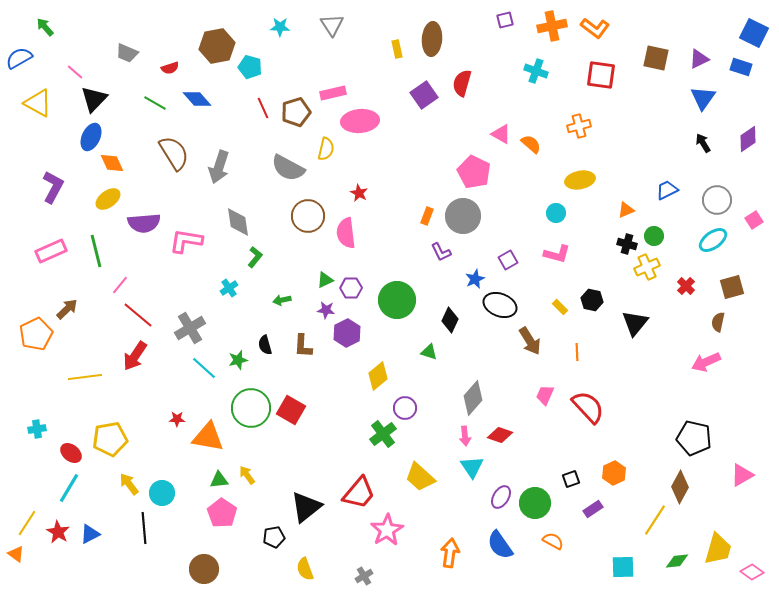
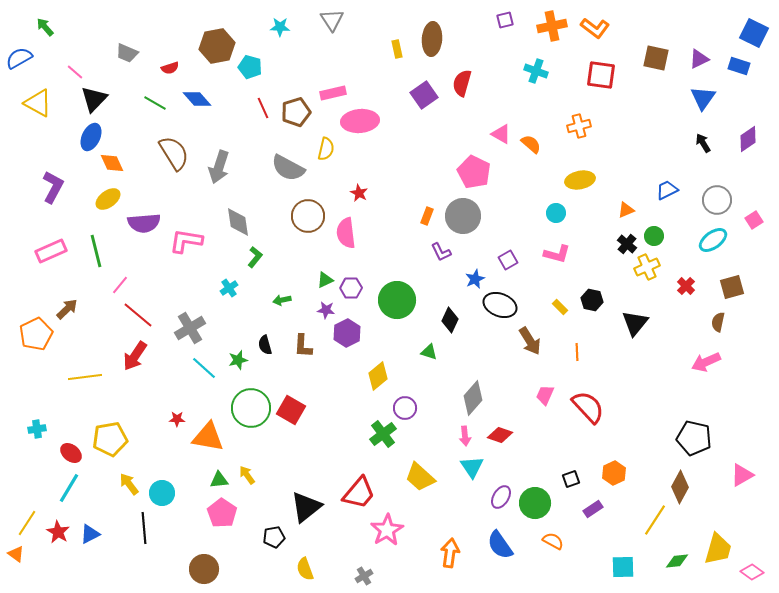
gray triangle at (332, 25): moved 5 px up
blue rectangle at (741, 67): moved 2 px left, 1 px up
black cross at (627, 244): rotated 24 degrees clockwise
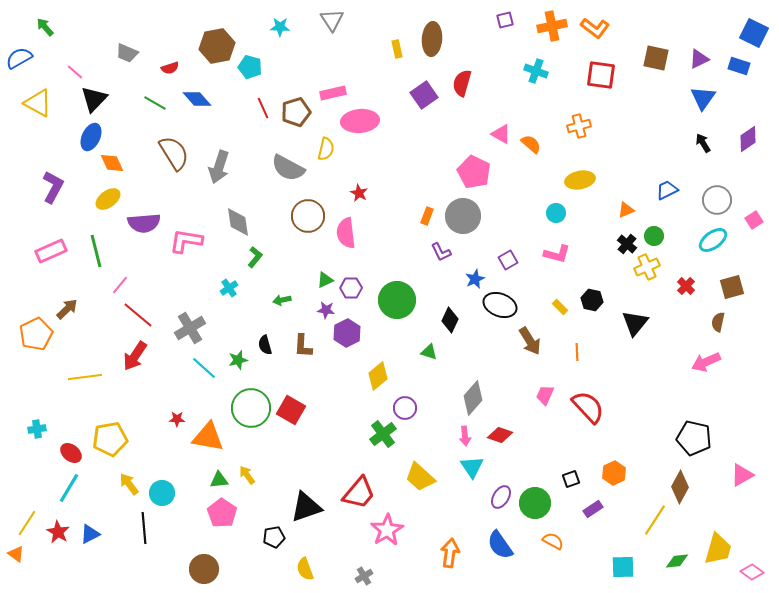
black triangle at (306, 507): rotated 20 degrees clockwise
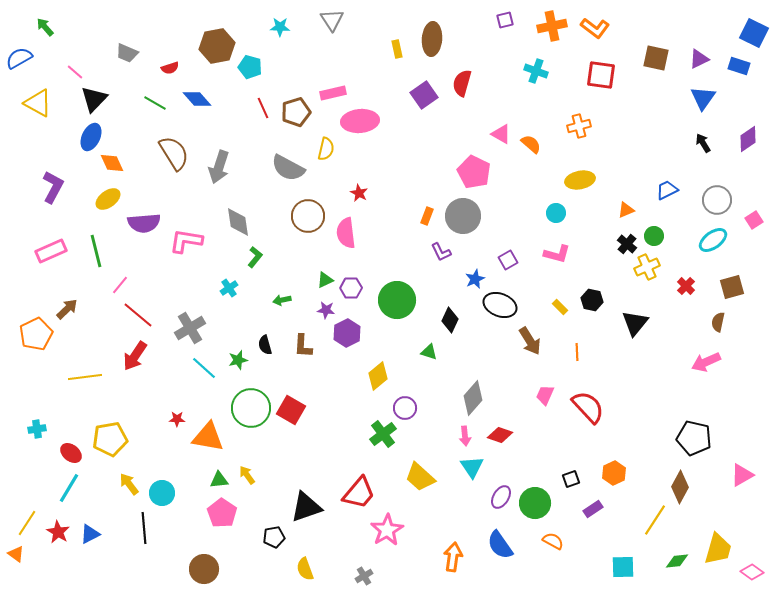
orange arrow at (450, 553): moved 3 px right, 4 px down
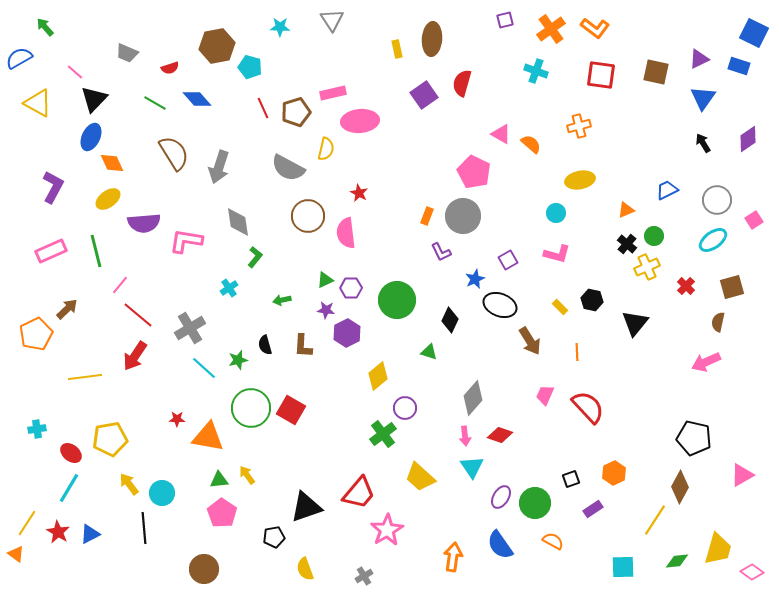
orange cross at (552, 26): moved 1 px left, 3 px down; rotated 24 degrees counterclockwise
brown square at (656, 58): moved 14 px down
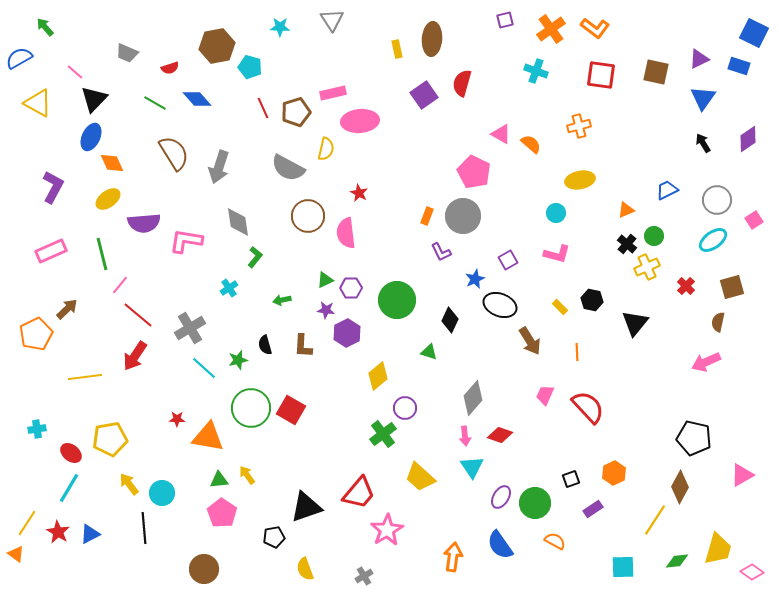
green line at (96, 251): moved 6 px right, 3 px down
orange semicircle at (553, 541): moved 2 px right
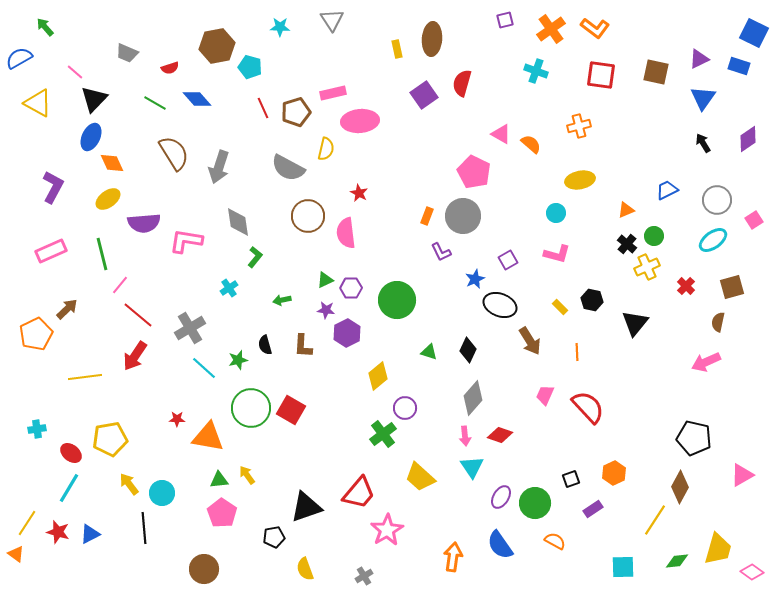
black diamond at (450, 320): moved 18 px right, 30 px down
red star at (58, 532): rotated 15 degrees counterclockwise
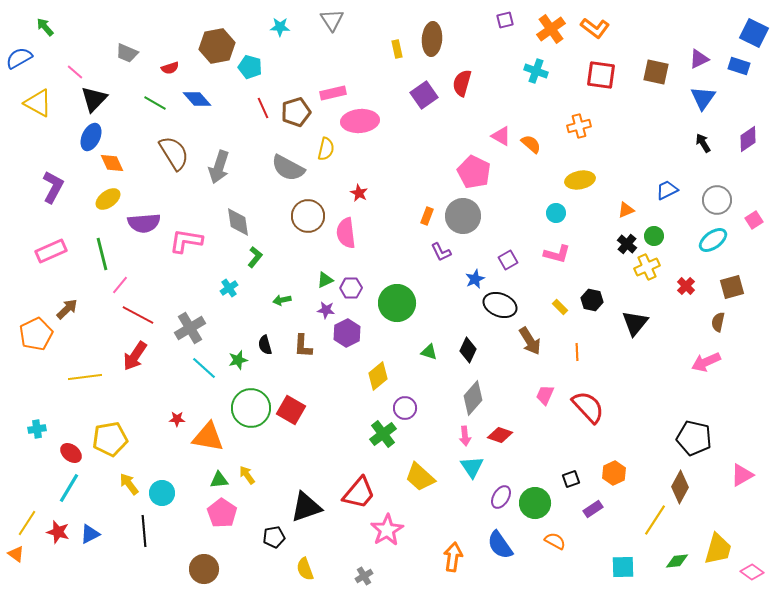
pink triangle at (501, 134): moved 2 px down
green circle at (397, 300): moved 3 px down
red line at (138, 315): rotated 12 degrees counterclockwise
black line at (144, 528): moved 3 px down
